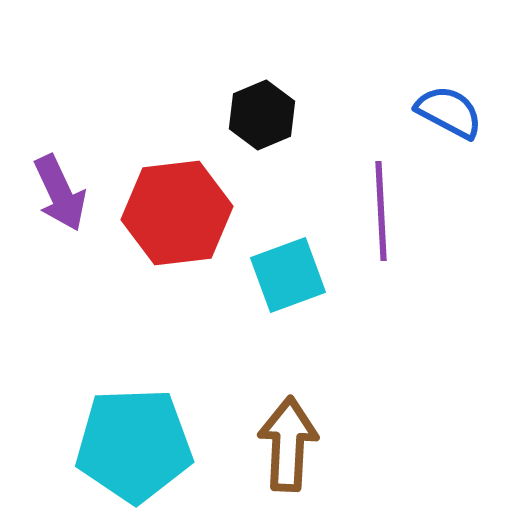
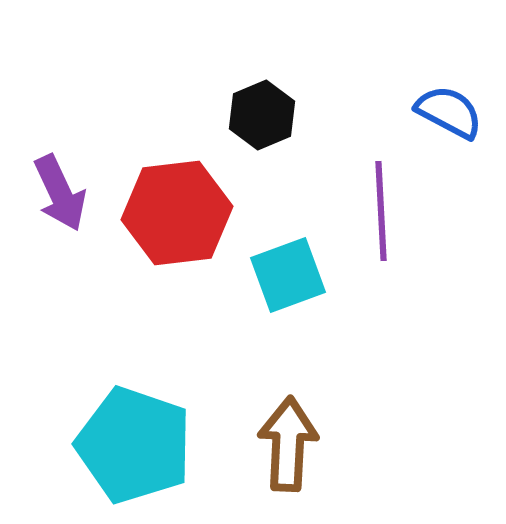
cyan pentagon: rotated 21 degrees clockwise
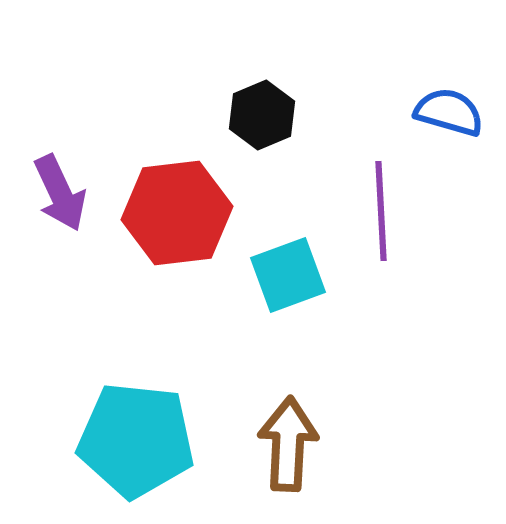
blue semicircle: rotated 12 degrees counterclockwise
cyan pentagon: moved 2 px right, 5 px up; rotated 13 degrees counterclockwise
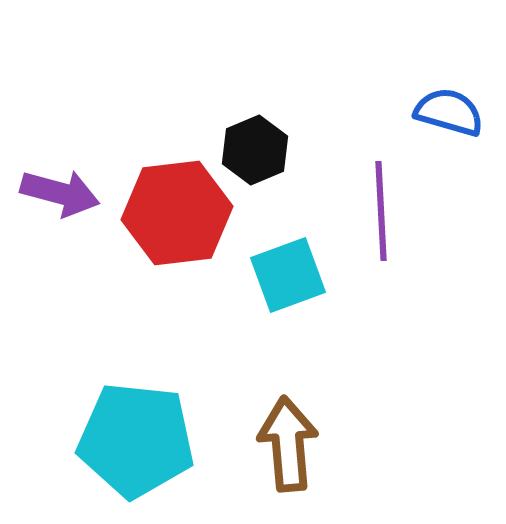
black hexagon: moved 7 px left, 35 px down
purple arrow: rotated 50 degrees counterclockwise
brown arrow: rotated 8 degrees counterclockwise
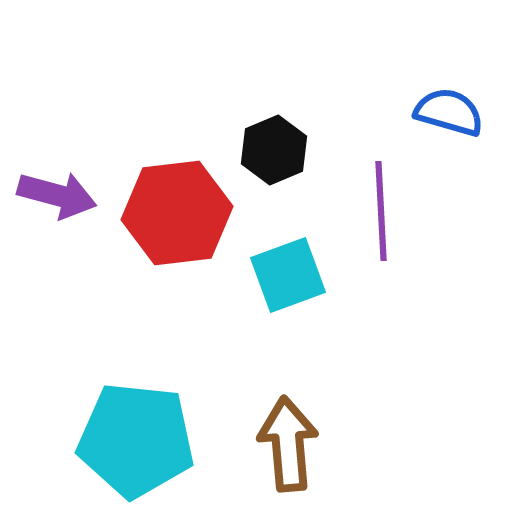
black hexagon: moved 19 px right
purple arrow: moved 3 px left, 2 px down
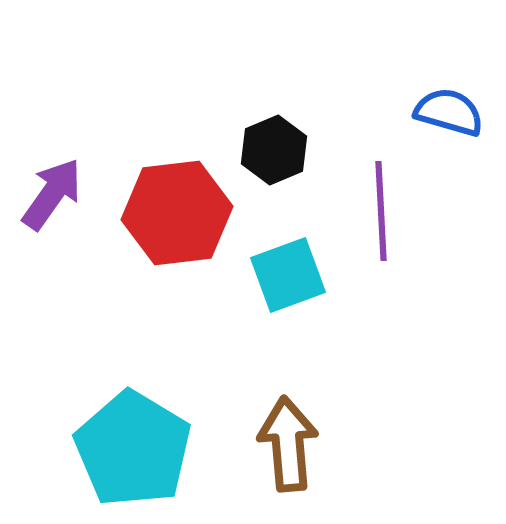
purple arrow: moved 5 px left, 1 px up; rotated 70 degrees counterclockwise
cyan pentagon: moved 3 px left, 9 px down; rotated 25 degrees clockwise
